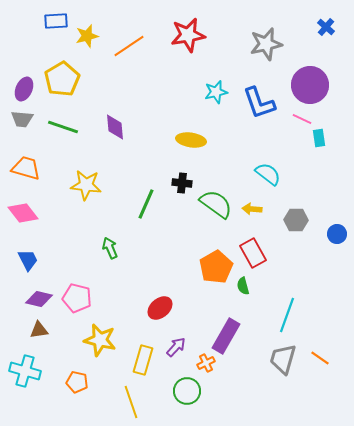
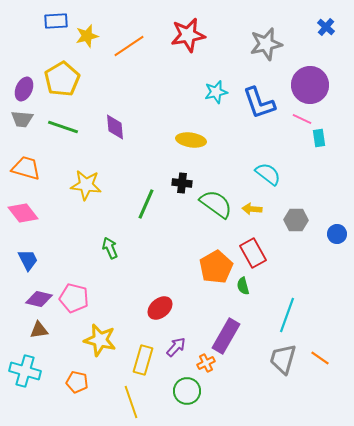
pink pentagon at (77, 298): moved 3 px left
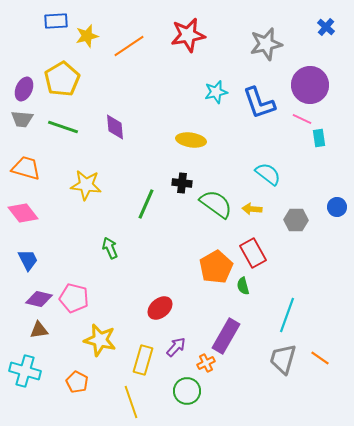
blue circle at (337, 234): moved 27 px up
orange pentagon at (77, 382): rotated 15 degrees clockwise
